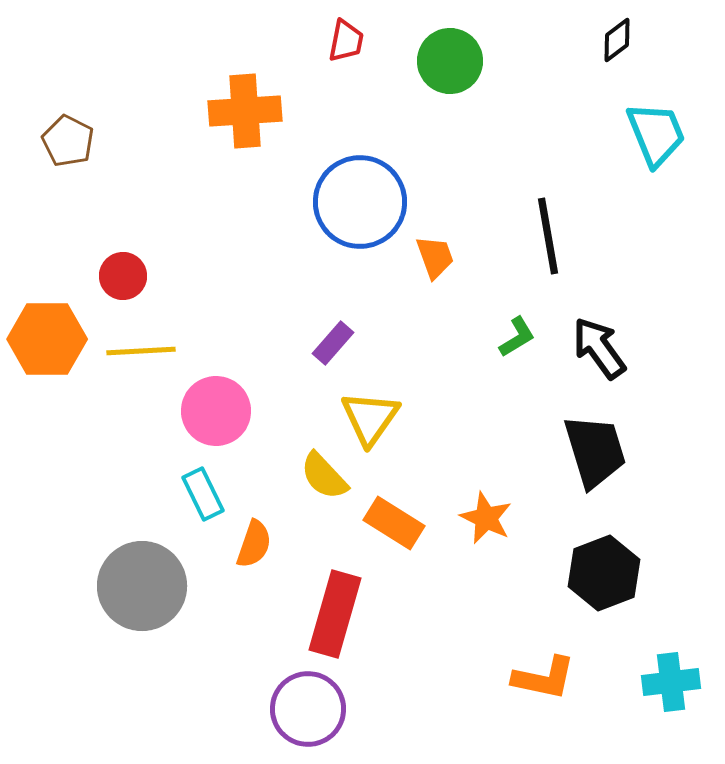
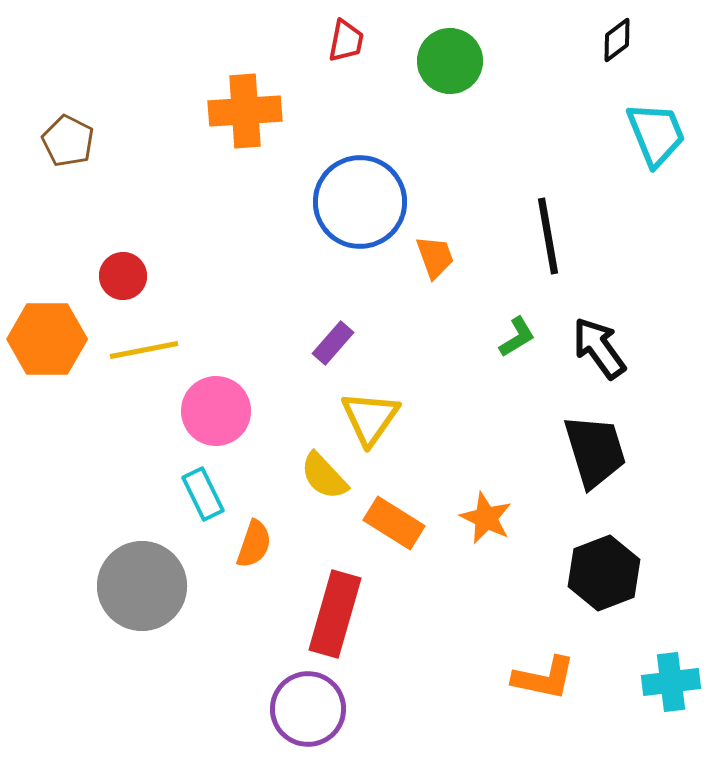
yellow line: moved 3 px right, 1 px up; rotated 8 degrees counterclockwise
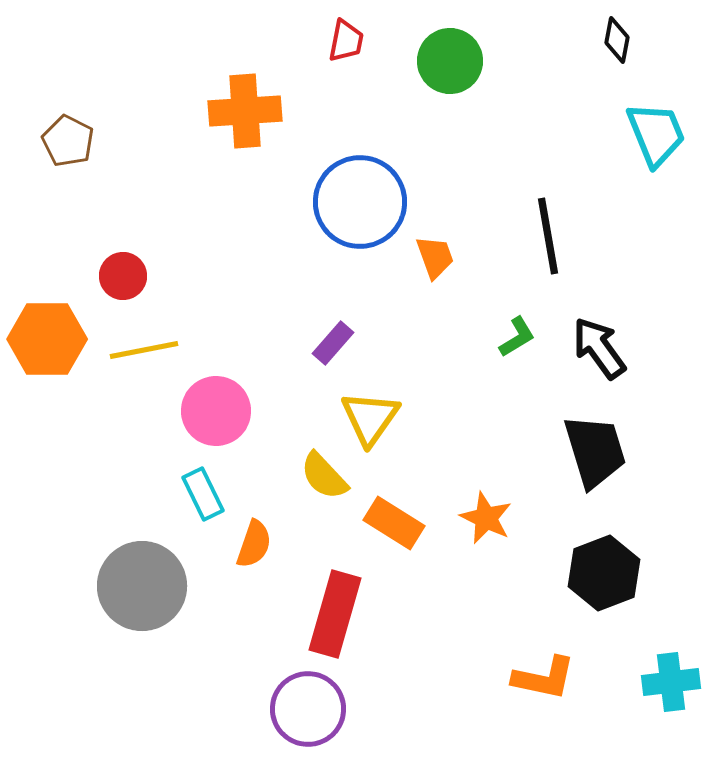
black diamond: rotated 42 degrees counterclockwise
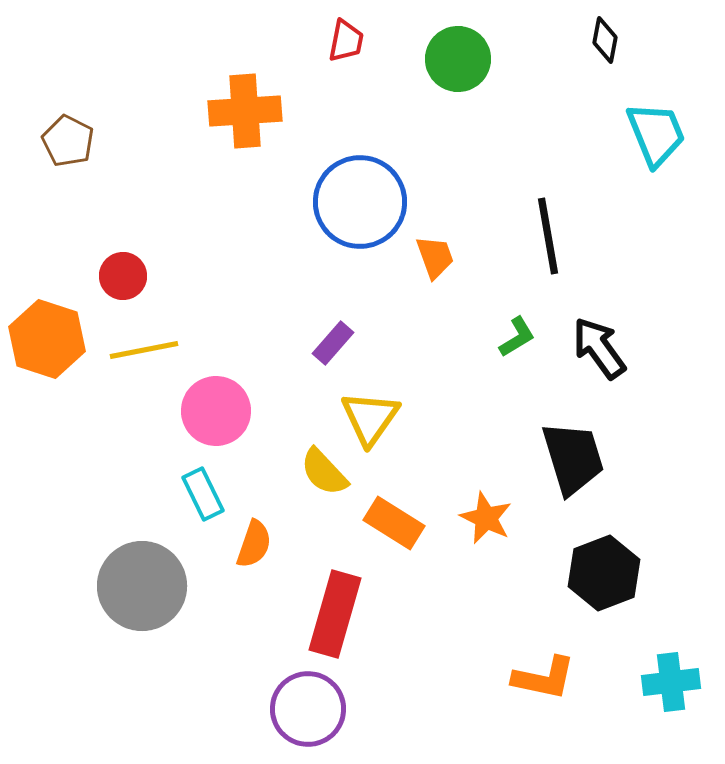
black diamond: moved 12 px left
green circle: moved 8 px right, 2 px up
orange hexagon: rotated 18 degrees clockwise
black trapezoid: moved 22 px left, 7 px down
yellow semicircle: moved 4 px up
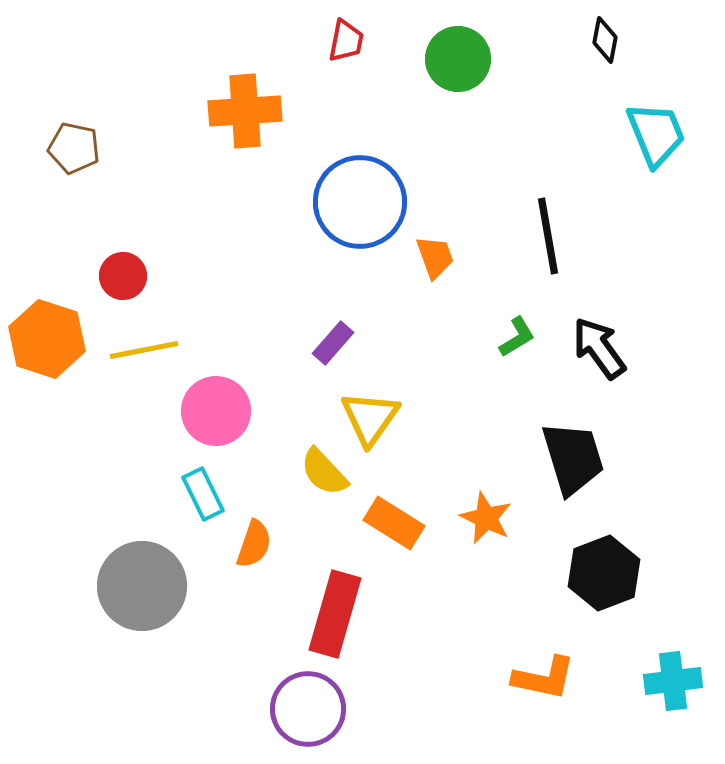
brown pentagon: moved 6 px right, 7 px down; rotated 15 degrees counterclockwise
cyan cross: moved 2 px right, 1 px up
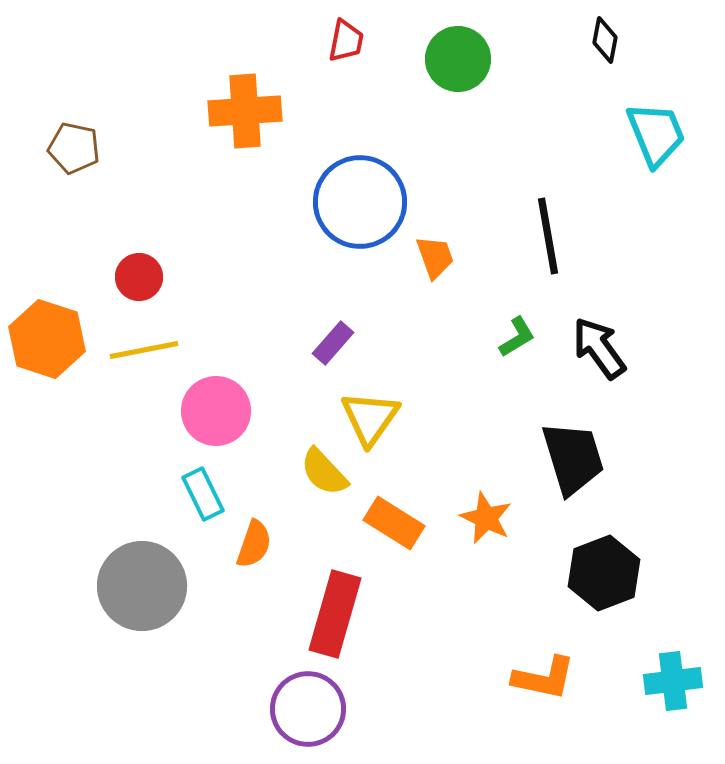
red circle: moved 16 px right, 1 px down
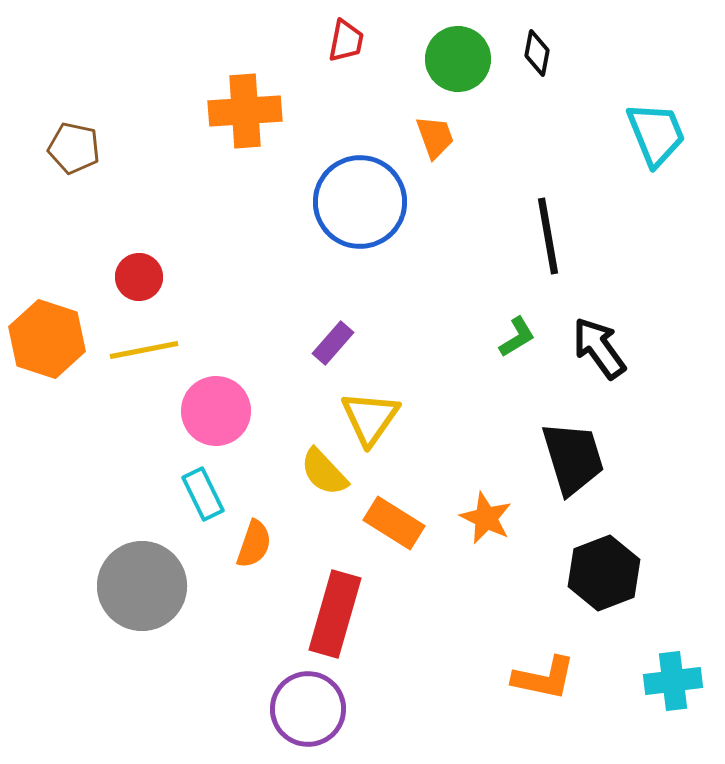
black diamond: moved 68 px left, 13 px down
orange trapezoid: moved 120 px up
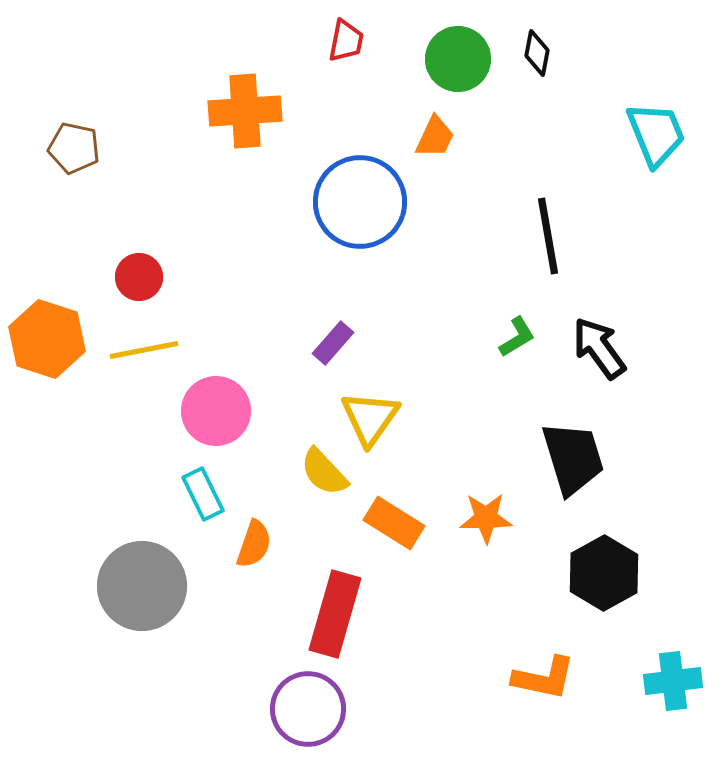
orange trapezoid: rotated 45 degrees clockwise
orange star: rotated 26 degrees counterclockwise
black hexagon: rotated 8 degrees counterclockwise
